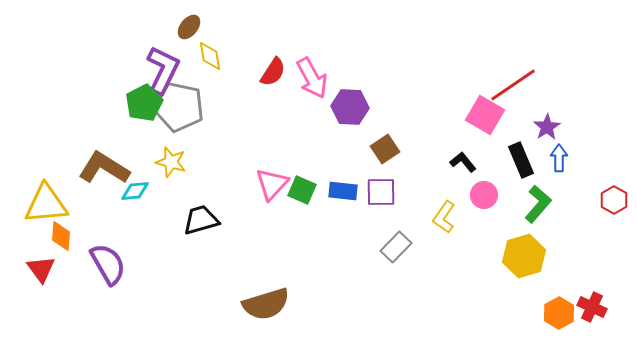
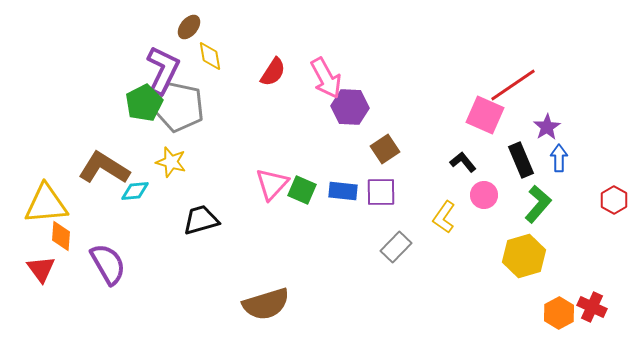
pink arrow: moved 14 px right
pink square: rotated 6 degrees counterclockwise
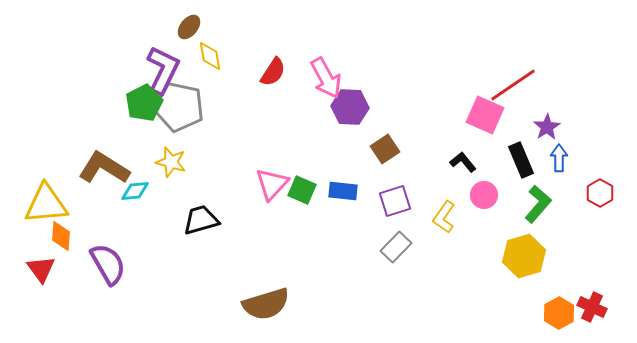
purple square: moved 14 px right, 9 px down; rotated 16 degrees counterclockwise
red hexagon: moved 14 px left, 7 px up
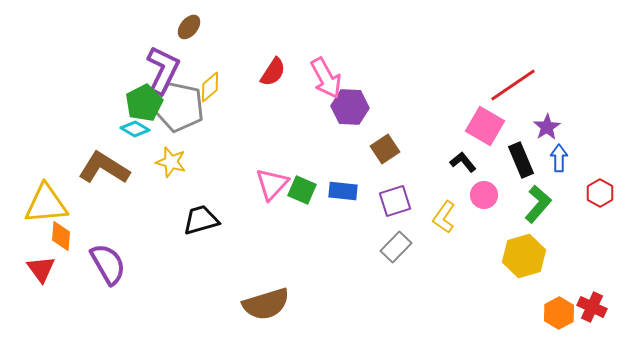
yellow diamond: moved 31 px down; rotated 60 degrees clockwise
pink square: moved 11 px down; rotated 6 degrees clockwise
cyan diamond: moved 62 px up; rotated 36 degrees clockwise
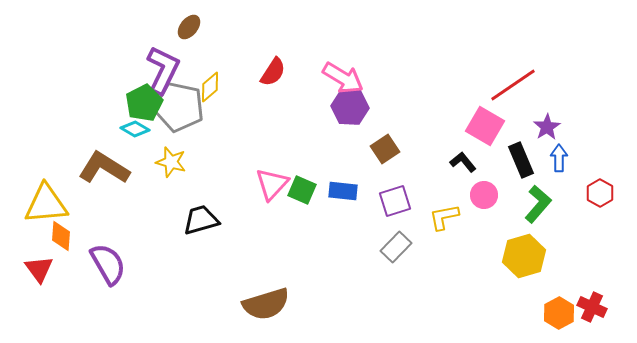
pink arrow: moved 17 px right; rotated 30 degrees counterclockwise
yellow L-shape: rotated 44 degrees clockwise
red triangle: moved 2 px left
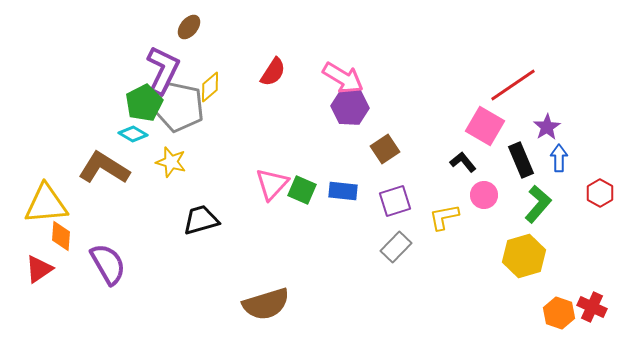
cyan diamond: moved 2 px left, 5 px down
red triangle: rotated 32 degrees clockwise
orange hexagon: rotated 12 degrees counterclockwise
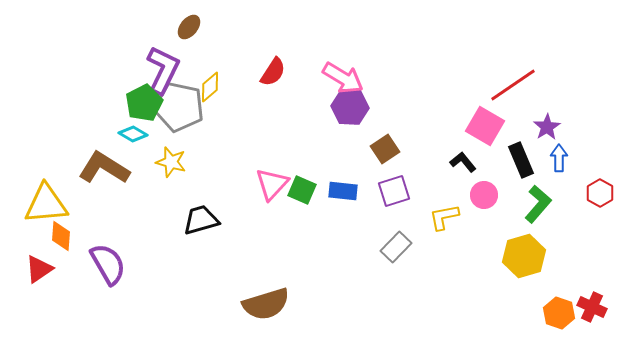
purple square: moved 1 px left, 10 px up
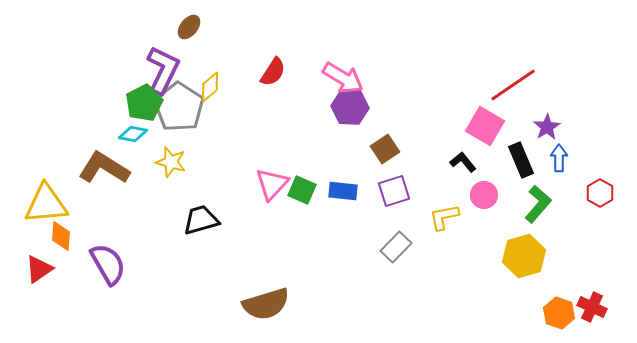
gray pentagon: rotated 21 degrees clockwise
cyan diamond: rotated 20 degrees counterclockwise
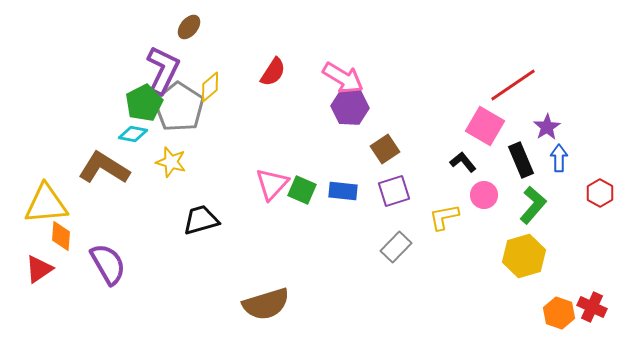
green L-shape: moved 5 px left, 1 px down
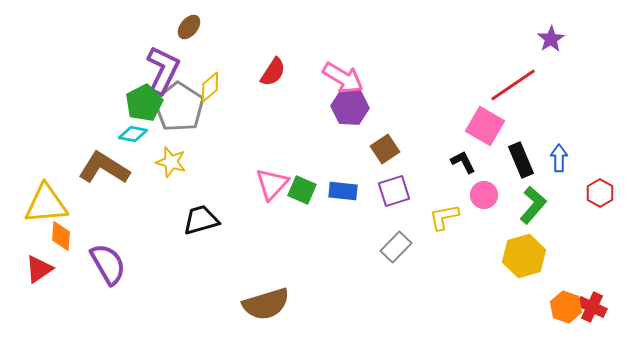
purple star: moved 4 px right, 88 px up
black L-shape: rotated 12 degrees clockwise
orange hexagon: moved 7 px right, 6 px up
